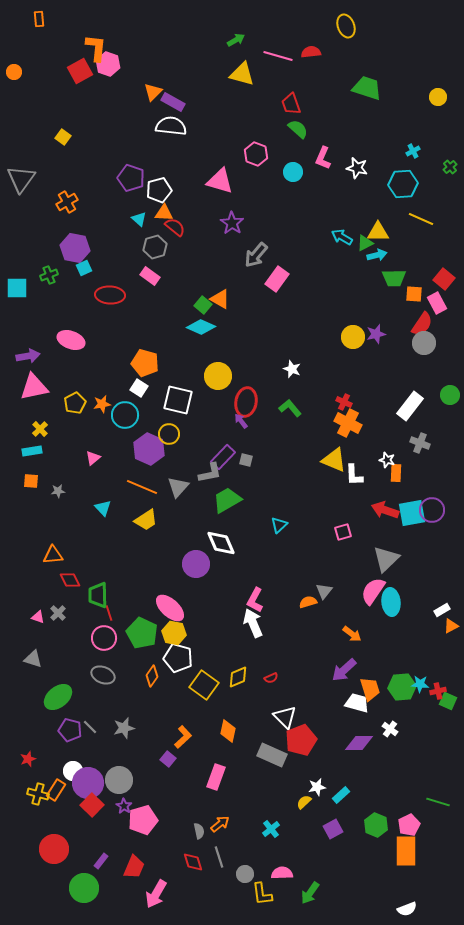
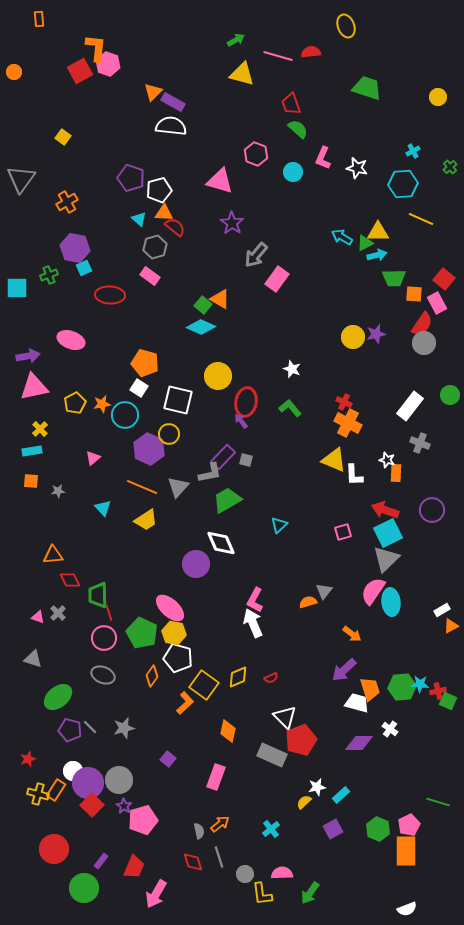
cyan square at (412, 513): moved 24 px left, 20 px down; rotated 16 degrees counterclockwise
orange L-shape at (183, 737): moved 2 px right, 34 px up
green hexagon at (376, 825): moved 2 px right, 4 px down
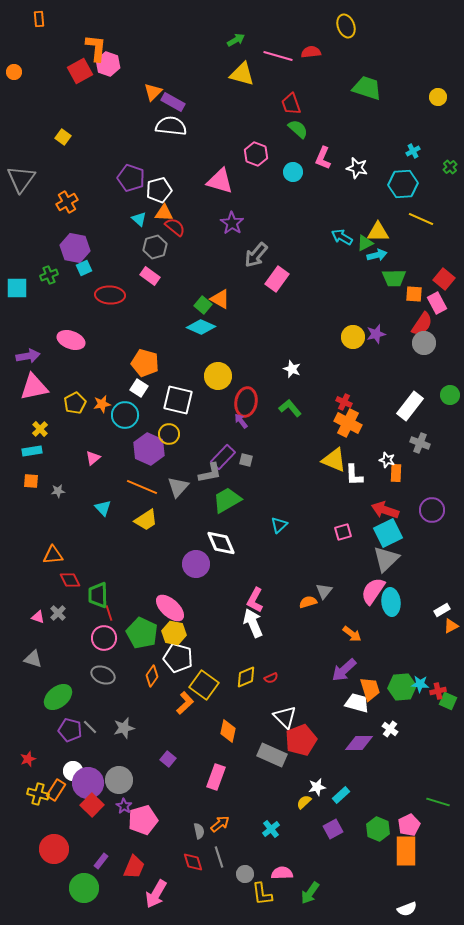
yellow diamond at (238, 677): moved 8 px right
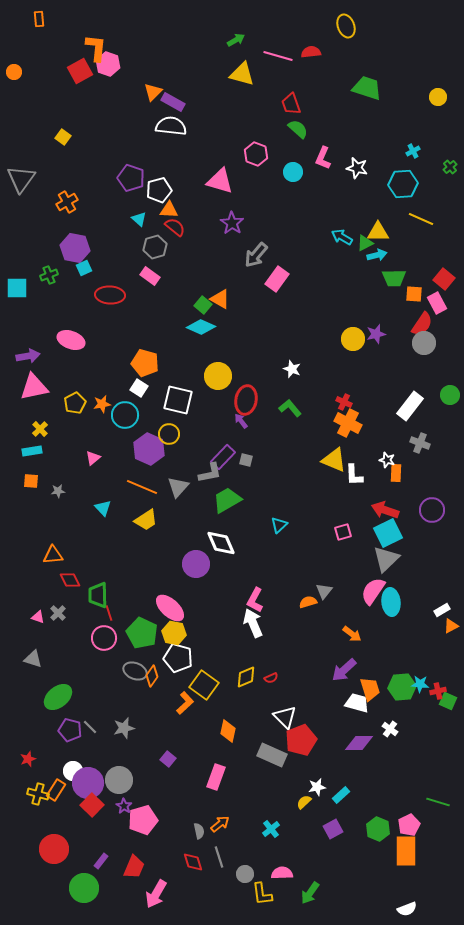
orange triangle at (164, 213): moved 5 px right, 3 px up
yellow circle at (353, 337): moved 2 px down
red ellipse at (246, 402): moved 2 px up
gray ellipse at (103, 675): moved 32 px right, 4 px up
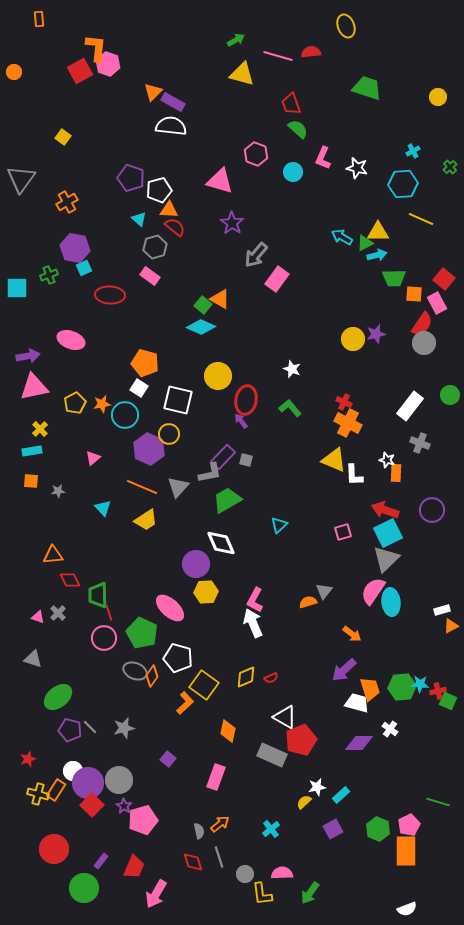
white rectangle at (442, 610): rotated 14 degrees clockwise
yellow hexagon at (174, 633): moved 32 px right, 41 px up; rotated 15 degrees counterclockwise
white triangle at (285, 717): rotated 15 degrees counterclockwise
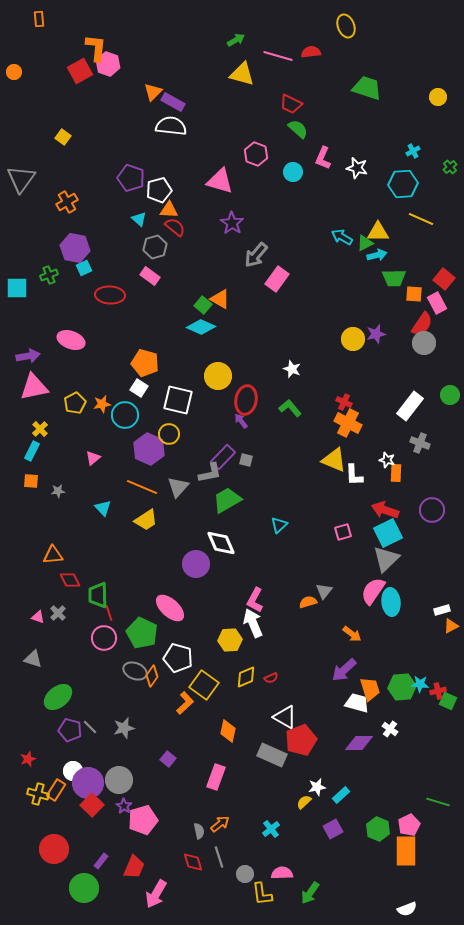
red trapezoid at (291, 104): rotated 45 degrees counterclockwise
cyan rectangle at (32, 451): rotated 54 degrees counterclockwise
yellow hexagon at (206, 592): moved 24 px right, 48 px down
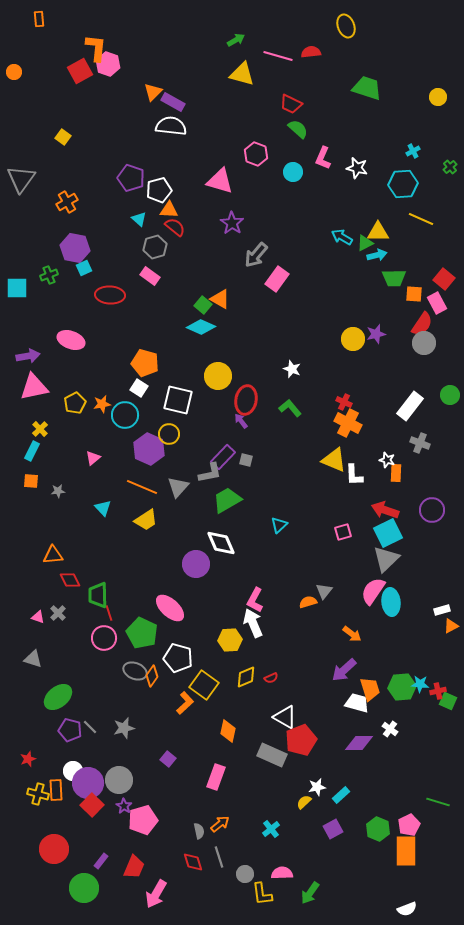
orange rectangle at (56, 790): rotated 35 degrees counterclockwise
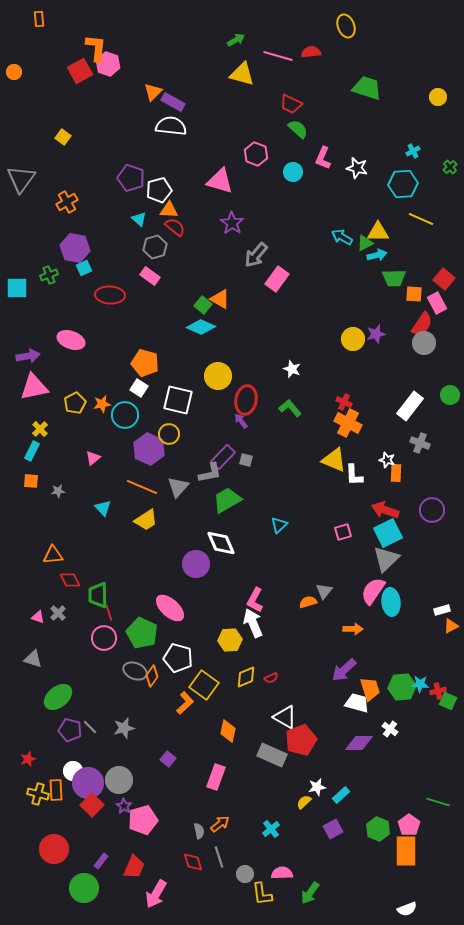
orange arrow at (352, 634): moved 1 px right, 5 px up; rotated 36 degrees counterclockwise
pink pentagon at (409, 825): rotated 10 degrees counterclockwise
